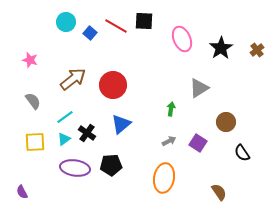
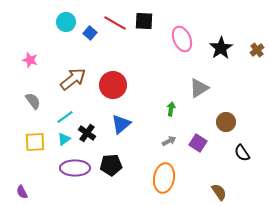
red line: moved 1 px left, 3 px up
purple ellipse: rotated 8 degrees counterclockwise
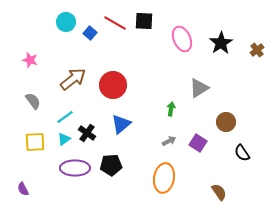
black star: moved 5 px up
purple semicircle: moved 1 px right, 3 px up
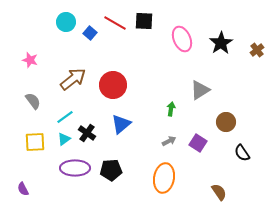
gray triangle: moved 1 px right, 2 px down
black pentagon: moved 5 px down
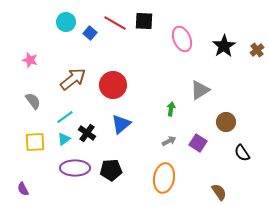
black star: moved 3 px right, 3 px down
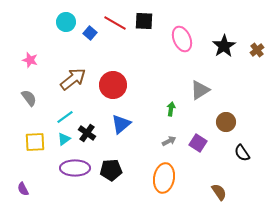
gray semicircle: moved 4 px left, 3 px up
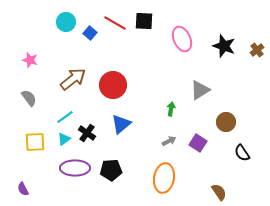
black star: rotated 20 degrees counterclockwise
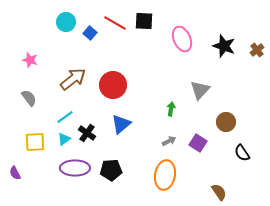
gray triangle: rotated 15 degrees counterclockwise
orange ellipse: moved 1 px right, 3 px up
purple semicircle: moved 8 px left, 16 px up
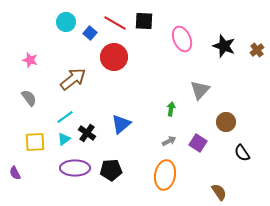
red circle: moved 1 px right, 28 px up
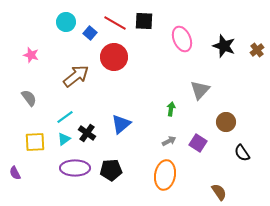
pink star: moved 1 px right, 5 px up
brown arrow: moved 3 px right, 3 px up
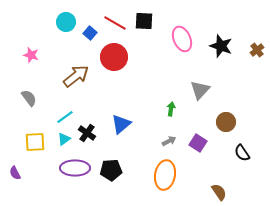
black star: moved 3 px left
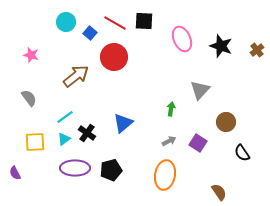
blue triangle: moved 2 px right, 1 px up
black pentagon: rotated 10 degrees counterclockwise
